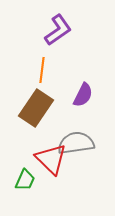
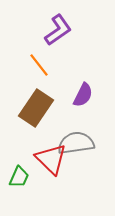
orange line: moved 3 px left, 5 px up; rotated 45 degrees counterclockwise
green trapezoid: moved 6 px left, 3 px up
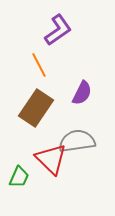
orange line: rotated 10 degrees clockwise
purple semicircle: moved 1 px left, 2 px up
gray semicircle: moved 1 px right, 2 px up
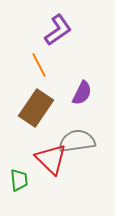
green trapezoid: moved 3 px down; rotated 30 degrees counterclockwise
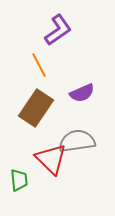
purple semicircle: rotated 40 degrees clockwise
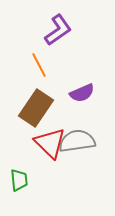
red triangle: moved 1 px left, 16 px up
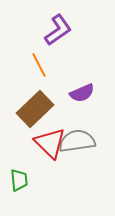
brown rectangle: moved 1 px left, 1 px down; rotated 12 degrees clockwise
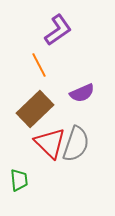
gray semicircle: moved 1 px left, 3 px down; rotated 117 degrees clockwise
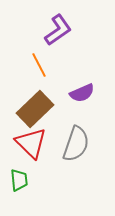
red triangle: moved 19 px left
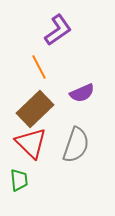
orange line: moved 2 px down
gray semicircle: moved 1 px down
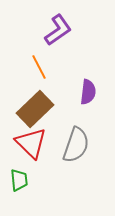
purple semicircle: moved 6 px right, 1 px up; rotated 60 degrees counterclockwise
